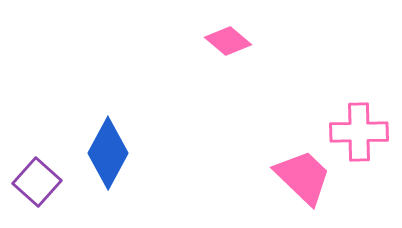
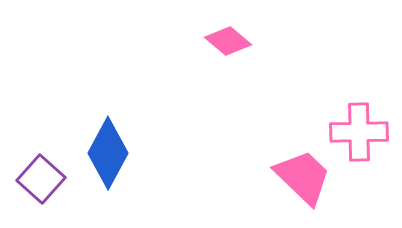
purple square: moved 4 px right, 3 px up
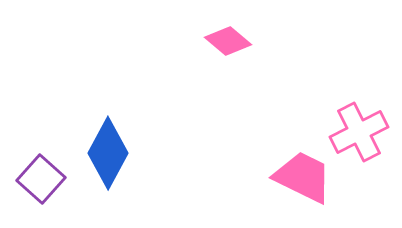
pink cross: rotated 26 degrees counterclockwise
pink trapezoid: rotated 18 degrees counterclockwise
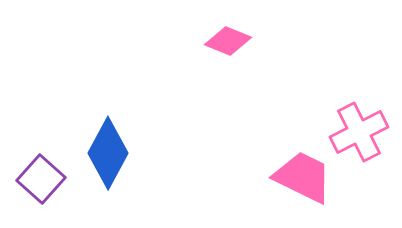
pink diamond: rotated 18 degrees counterclockwise
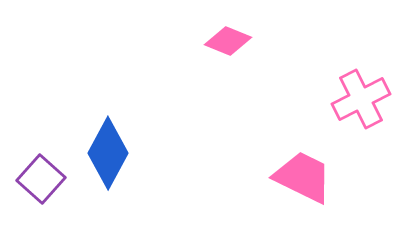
pink cross: moved 2 px right, 33 px up
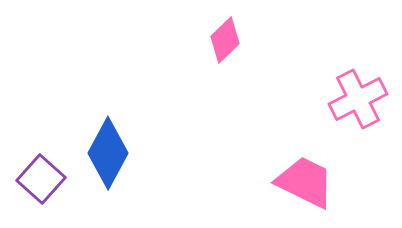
pink diamond: moved 3 px left, 1 px up; rotated 66 degrees counterclockwise
pink cross: moved 3 px left
pink trapezoid: moved 2 px right, 5 px down
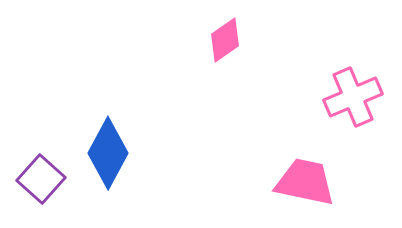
pink diamond: rotated 9 degrees clockwise
pink cross: moved 5 px left, 2 px up; rotated 4 degrees clockwise
pink trapezoid: rotated 14 degrees counterclockwise
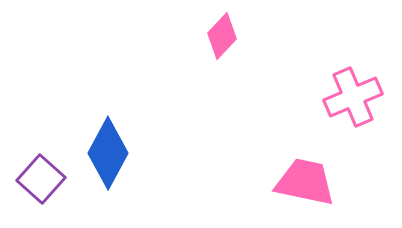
pink diamond: moved 3 px left, 4 px up; rotated 12 degrees counterclockwise
